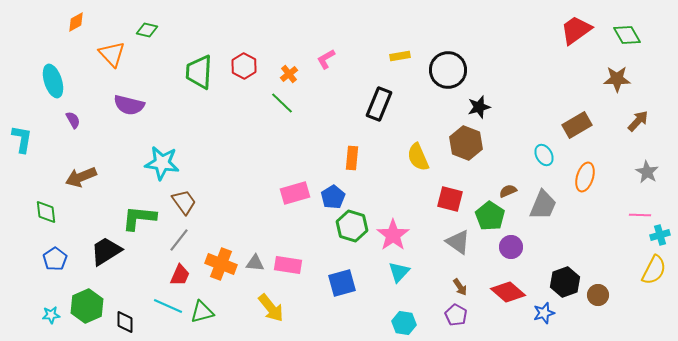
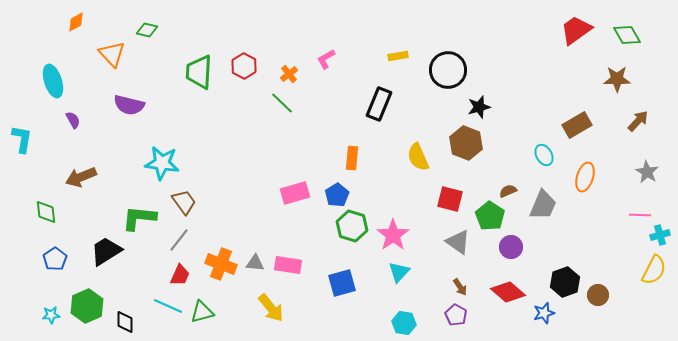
yellow rectangle at (400, 56): moved 2 px left
blue pentagon at (333, 197): moved 4 px right, 2 px up
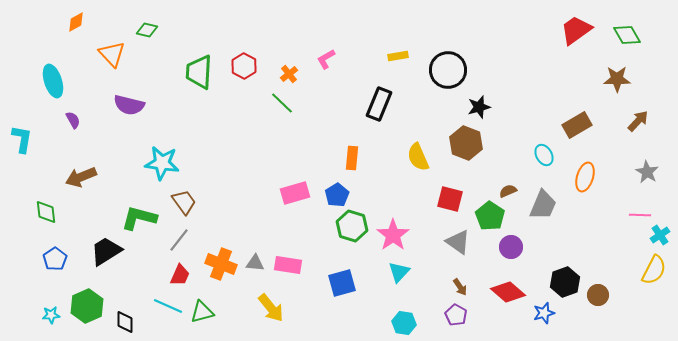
green L-shape at (139, 218): rotated 9 degrees clockwise
cyan cross at (660, 235): rotated 18 degrees counterclockwise
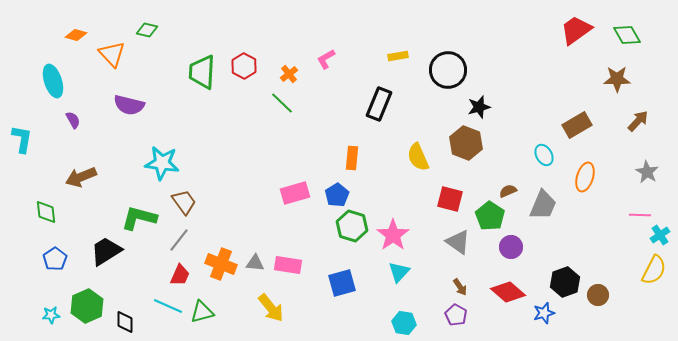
orange diamond at (76, 22): moved 13 px down; rotated 45 degrees clockwise
green trapezoid at (199, 72): moved 3 px right
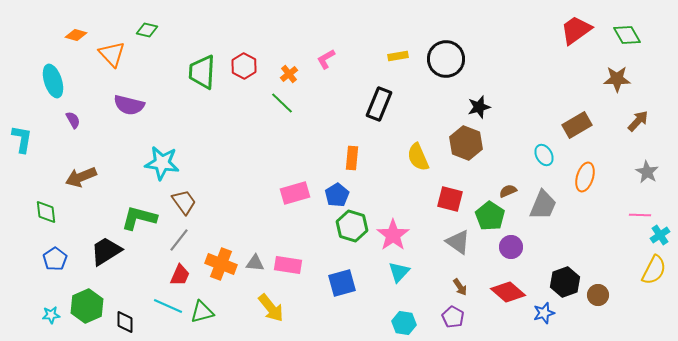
black circle at (448, 70): moved 2 px left, 11 px up
purple pentagon at (456, 315): moved 3 px left, 2 px down
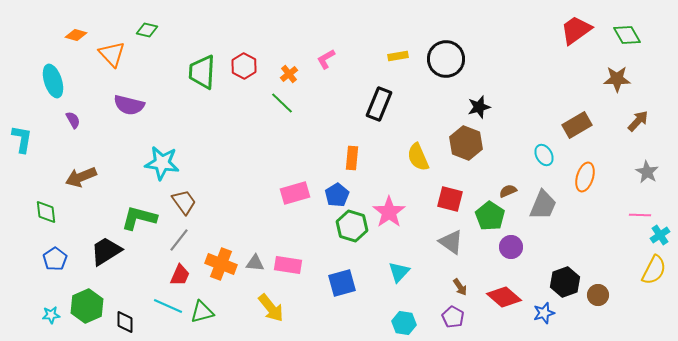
pink star at (393, 235): moved 4 px left, 23 px up
gray triangle at (458, 242): moved 7 px left
red diamond at (508, 292): moved 4 px left, 5 px down
